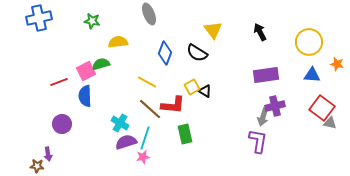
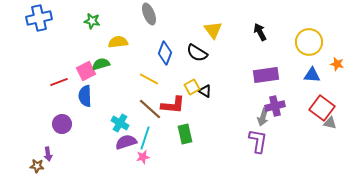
yellow line: moved 2 px right, 3 px up
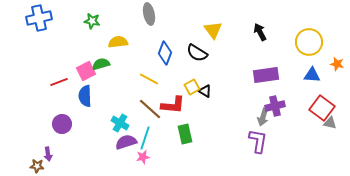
gray ellipse: rotated 10 degrees clockwise
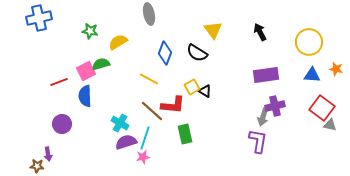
green star: moved 2 px left, 10 px down
yellow semicircle: rotated 24 degrees counterclockwise
orange star: moved 1 px left, 5 px down
brown line: moved 2 px right, 2 px down
gray triangle: moved 2 px down
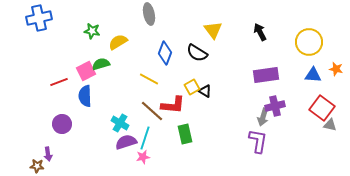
green star: moved 2 px right
blue triangle: moved 1 px right
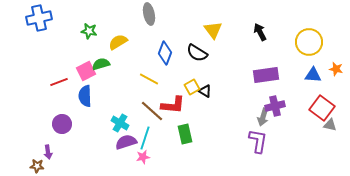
green star: moved 3 px left
purple arrow: moved 2 px up
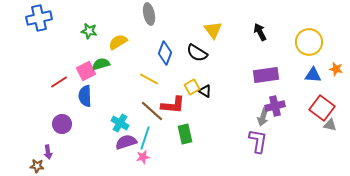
red line: rotated 12 degrees counterclockwise
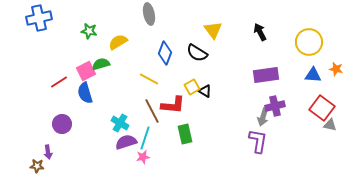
blue semicircle: moved 3 px up; rotated 15 degrees counterclockwise
brown line: rotated 20 degrees clockwise
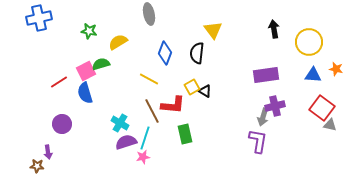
black arrow: moved 14 px right, 3 px up; rotated 18 degrees clockwise
black semicircle: rotated 65 degrees clockwise
